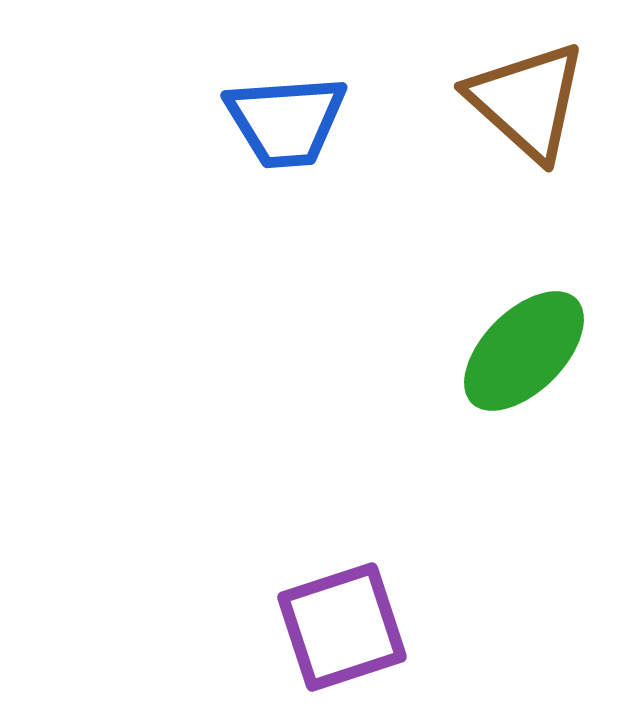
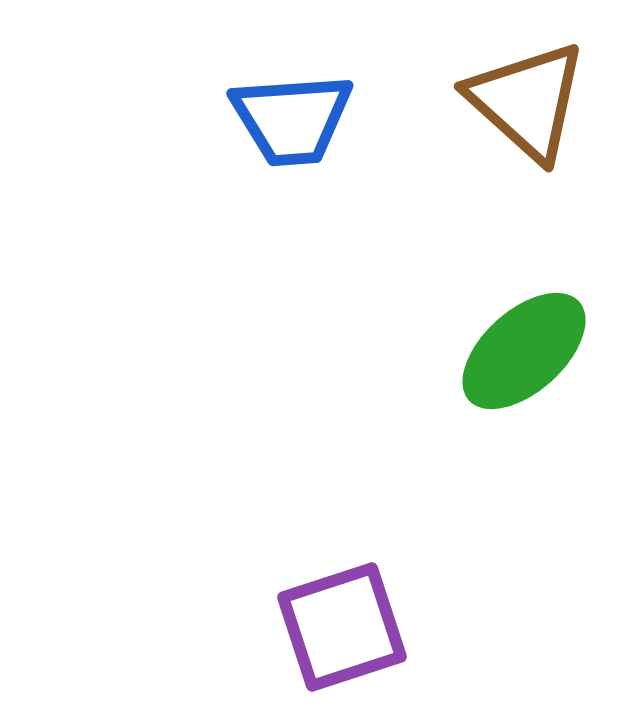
blue trapezoid: moved 6 px right, 2 px up
green ellipse: rotated 3 degrees clockwise
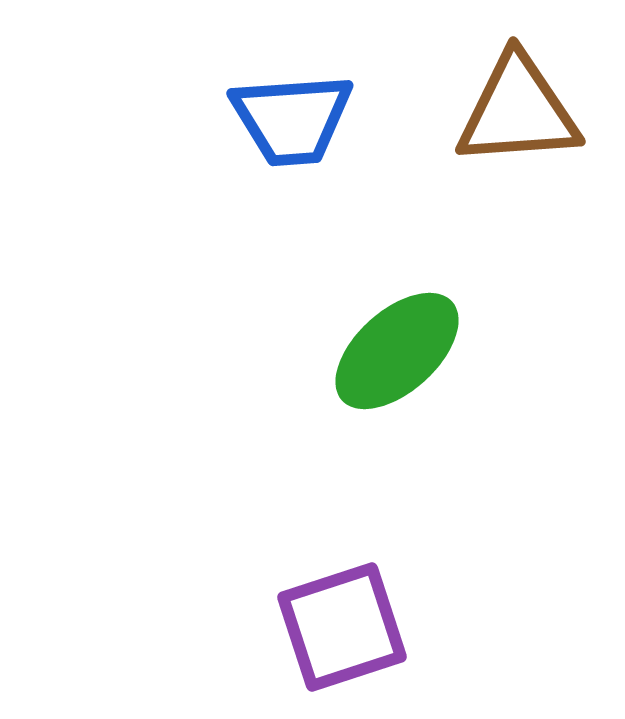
brown triangle: moved 9 px left, 10 px down; rotated 46 degrees counterclockwise
green ellipse: moved 127 px left
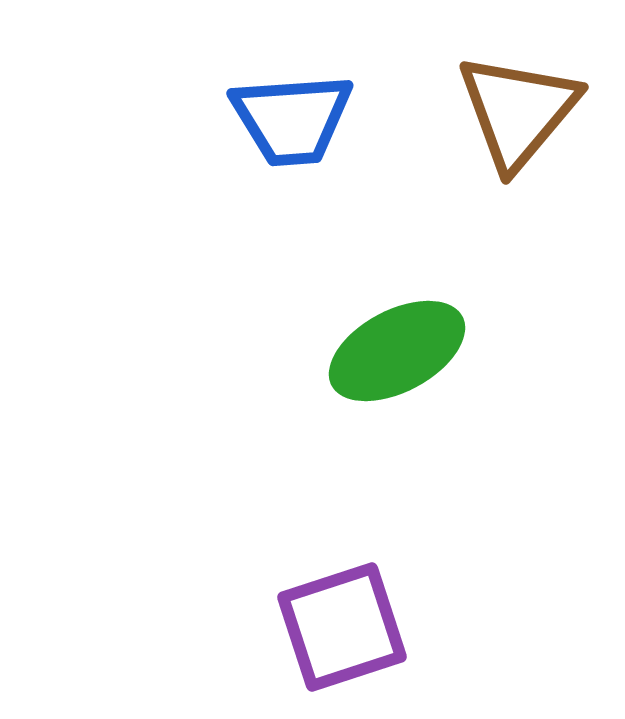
brown triangle: rotated 46 degrees counterclockwise
green ellipse: rotated 14 degrees clockwise
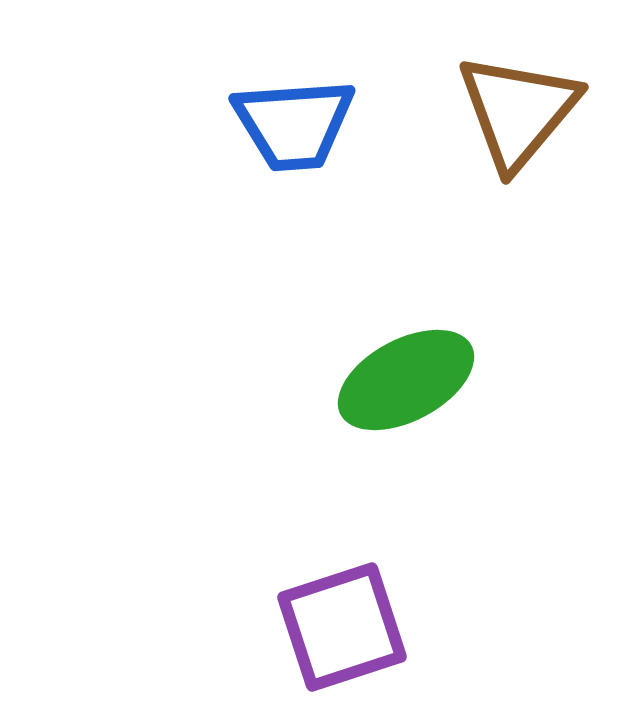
blue trapezoid: moved 2 px right, 5 px down
green ellipse: moved 9 px right, 29 px down
